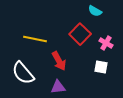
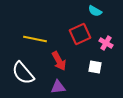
red square: rotated 20 degrees clockwise
white square: moved 6 px left
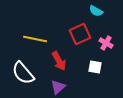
cyan semicircle: moved 1 px right
purple triangle: rotated 35 degrees counterclockwise
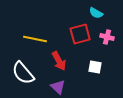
cyan semicircle: moved 2 px down
red square: rotated 10 degrees clockwise
pink cross: moved 1 px right, 6 px up; rotated 16 degrees counterclockwise
purple triangle: rotated 35 degrees counterclockwise
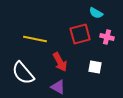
red arrow: moved 1 px right, 1 px down
purple triangle: rotated 14 degrees counterclockwise
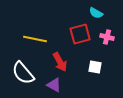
purple triangle: moved 4 px left, 2 px up
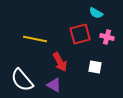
white semicircle: moved 1 px left, 7 px down
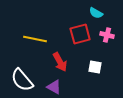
pink cross: moved 2 px up
purple triangle: moved 2 px down
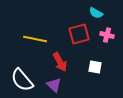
red square: moved 1 px left
purple triangle: moved 2 px up; rotated 14 degrees clockwise
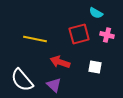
red arrow: rotated 138 degrees clockwise
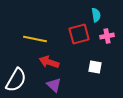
cyan semicircle: moved 2 px down; rotated 128 degrees counterclockwise
pink cross: moved 1 px down; rotated 24 degrees counterclockwise
red arrow: moved 11 px left
white semicircle: moved 6 px left; rotated 110 degrees counterclockwise
